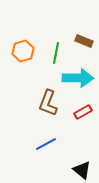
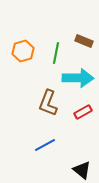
blue line: moved 1 px left, 1 px down
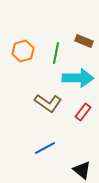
brown L-shape: rotated 76 degrees counterclockwise
red rectangle: rotated 24 degrees counterclockwise
blue line: moved 3 px down
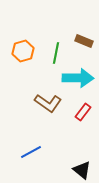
blue line: moved 14 px left, 4 px down
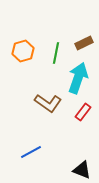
brown rectangle: moved 2 px down; rotated 48 degrees counterclockwise
cyan arrow: rotated 72 degrees counterclockwise
black triangle: rotated 18 degrees counterclockwise
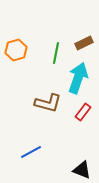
orange hexagon: moved 7 px left, 1 px up
brown L-shape: rotated 20 degrees counterclockwise
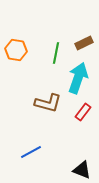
orange hexagon: rotated 25 degrees clockwise
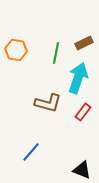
blue line: rotated 20 degrees counterclockwise
